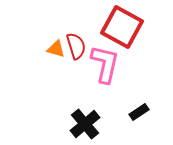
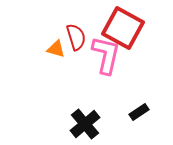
red square: moved 1 px right, 1 px down
red semicircle: moved 9 px up
pink L-shape: moved 1 px right, 9 px up
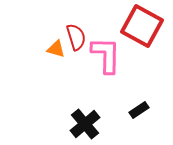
red square: moved 19 px right, 2 px up
pink L-shape: rotated 12 degrees counterclockwise
black rectangle: moved 2 px up
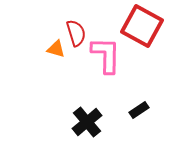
red semicircle: moved 4 px up
black cross: moved 2 px right, 2 px up
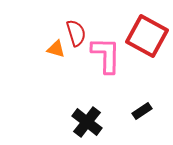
red square: moved 5 px right, 10 px down
black rectangle: moved 3 px right, 1 px down
black cross: rotated 12 degrees counterclockwise
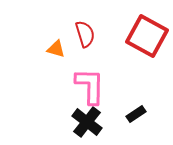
red semicircle: moved 9 px right, 1 px down
pink L-shape: moved 16 px left, 31 px down
black rectangle: moved 6 px left, 3 px down
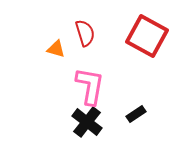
red semicircle: moved 1 px up
pink L-shape: rotated 9 degrees clockwise
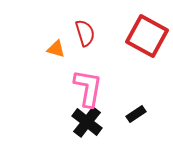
pink L-shape: moved 2 px left, 2 px down
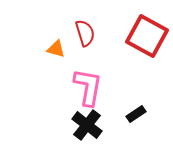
pink L-shape: moved 1 px up
black cross: moved 3 px down
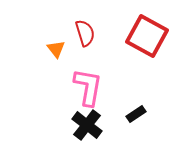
orange triangle: rotated 36 degrees clockwise
